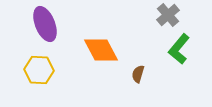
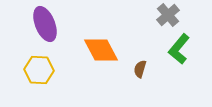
brown semicircle: moved 2 px right, 5 px up
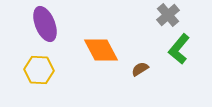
brown semicircle: rotated 42 degrees clockwise
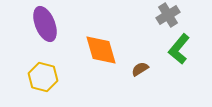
gray cross: rotated 10 degrees clockwise
orange diamond: rotated 12 degrees clockwise
yellow hexagon: moved 4 px right, 7 px down; rotated 12 degrees clockwise
